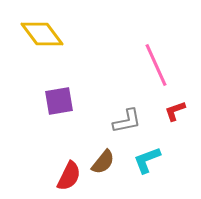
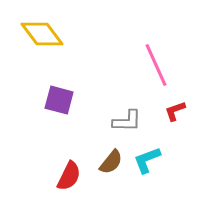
purple square: moved 1 px up; rotated 24 degrees clockwise
gray L-shape: rotated 12 degrees clockwise
brown semicircle: moved 8 px right
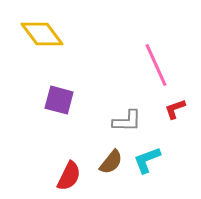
red L-shape: moved 2 px up
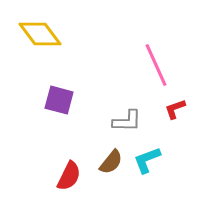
yellow diamond: moved 2 px left
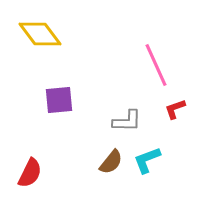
purple square: rotated 20 degrees counterclockwise
red semicircle: moved 39 px left, 3 px up
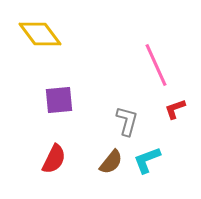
gray L-shape: rotated 76 degrees counterclockwise
red semicircle: moved 24 px right, 14 px up
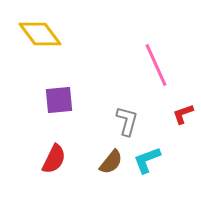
red L-shape: moved 8 px right, 5 px down
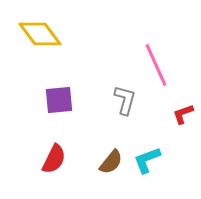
gray L-shape: moved 2 px left, 21 px up
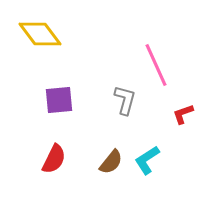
cyan L-shape: rotated 12 degrees counterclockwise
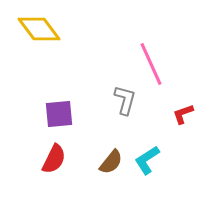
yellow diamond: moved 1 px left, 5 px up
pink line: moved 5 px left, 1 px up
purple square: moved 14 px down
